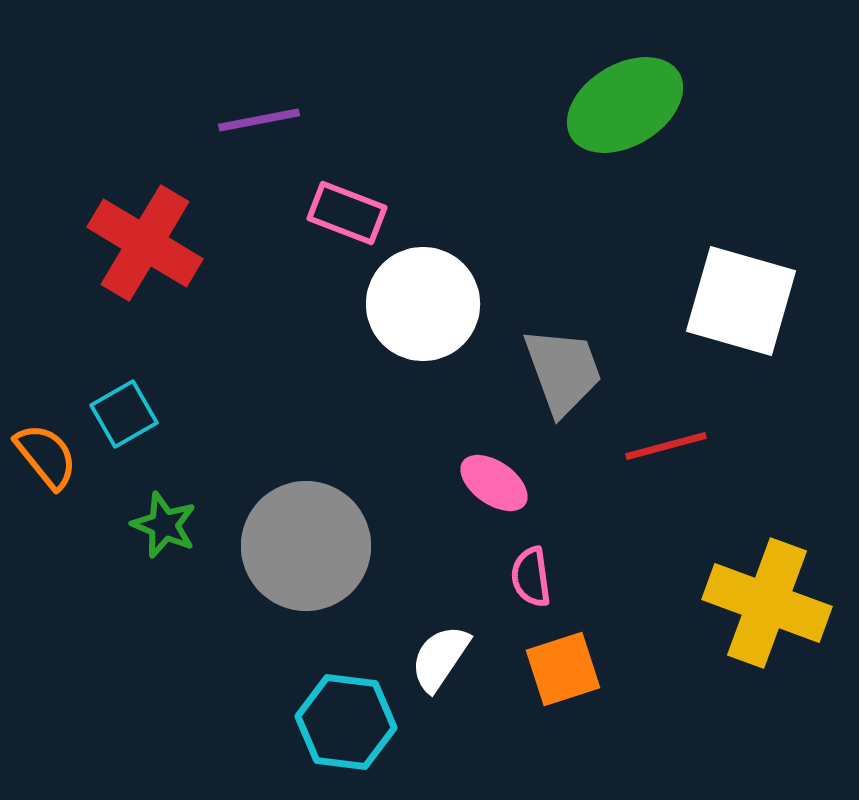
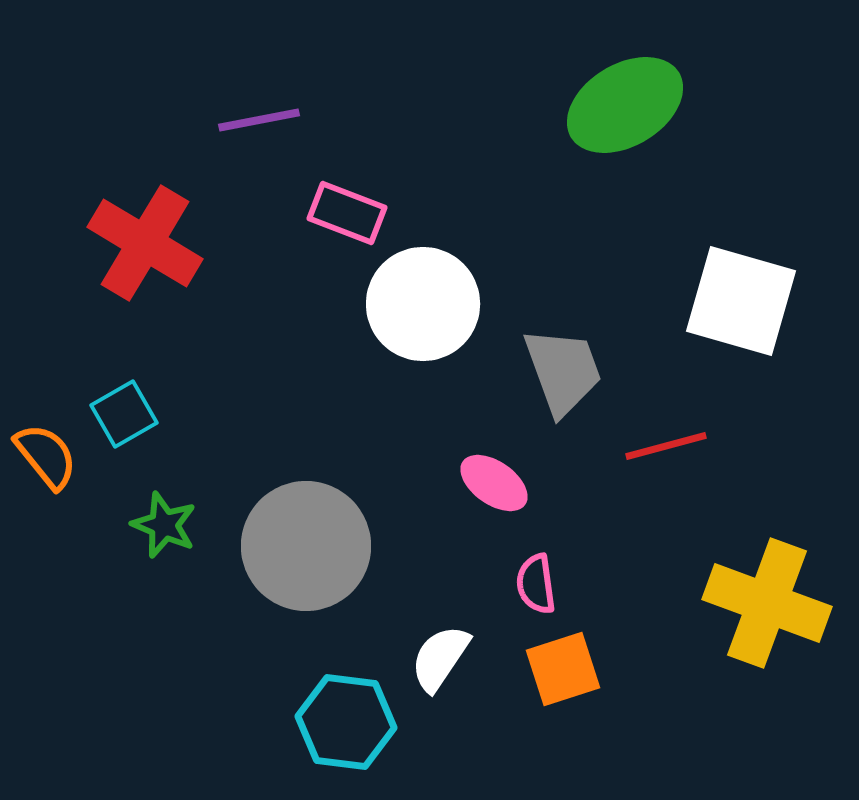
pink semicircle: moved 5 px right, 7 px down
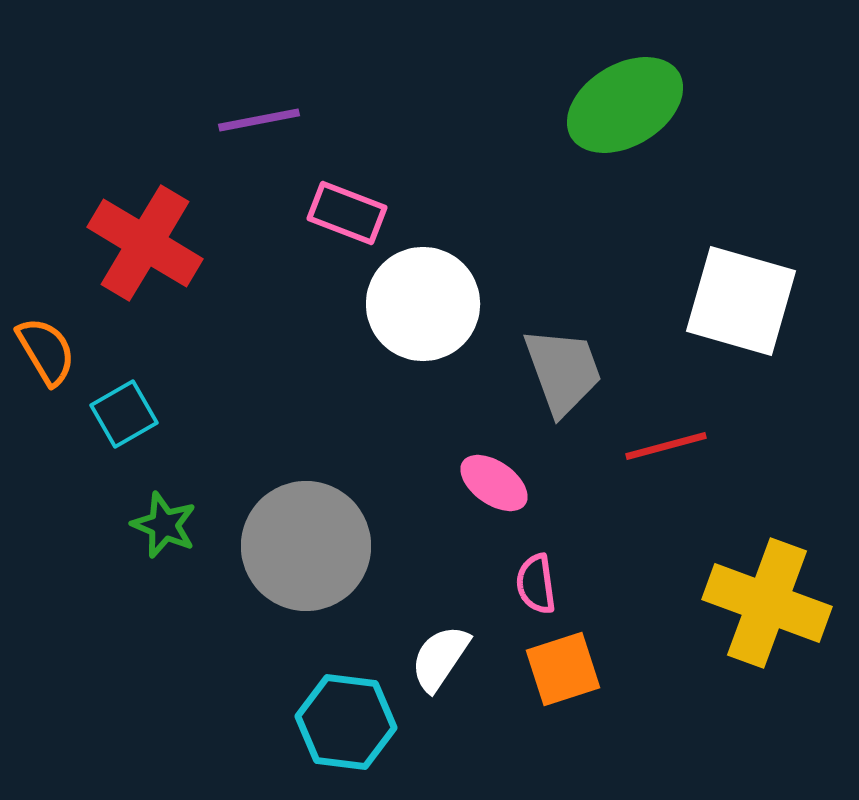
orange semicircle: moved 105 px up; rotated 8 degrees clockwise
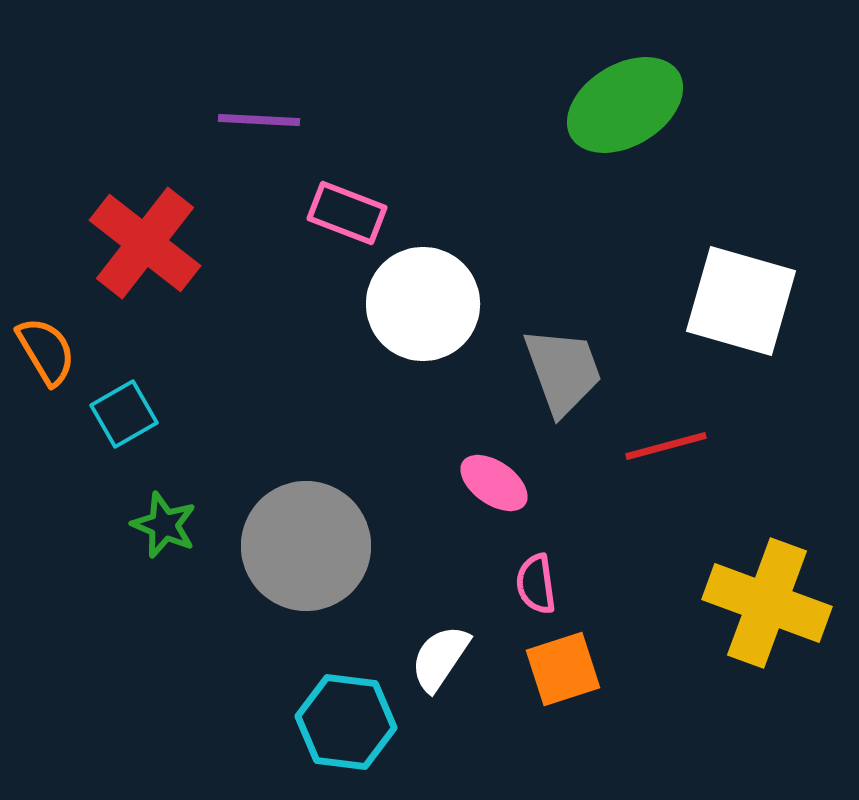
purple line: rotated 14 degrees clockwise
red cross: rotated 7 degrees clockwise
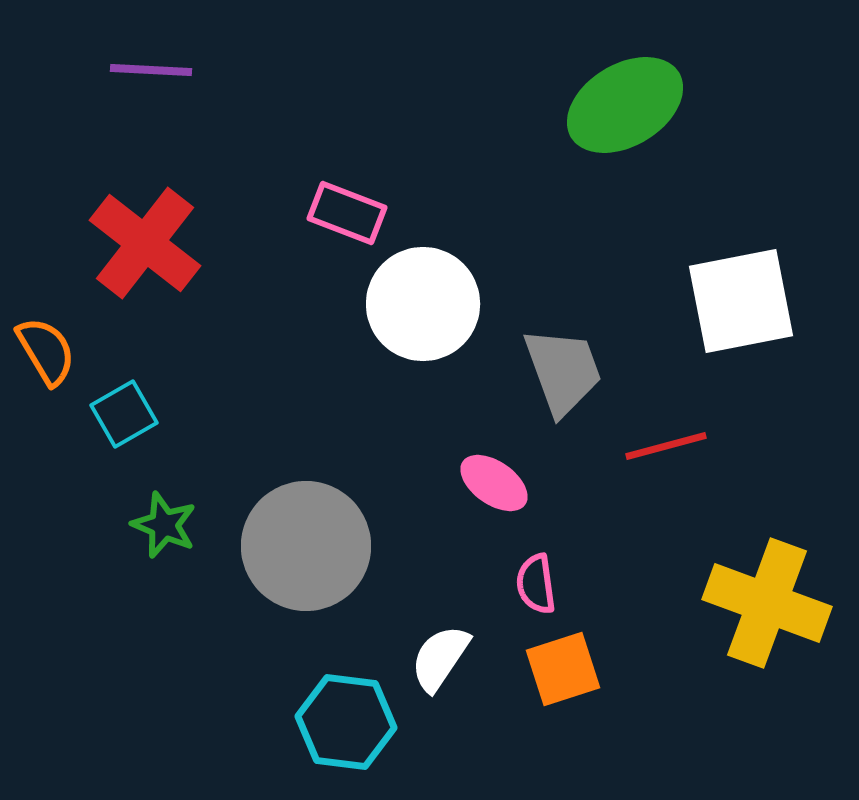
purple line: moved 108 px left, 50 px up
white square: rotated 27 degrees counterclockwise
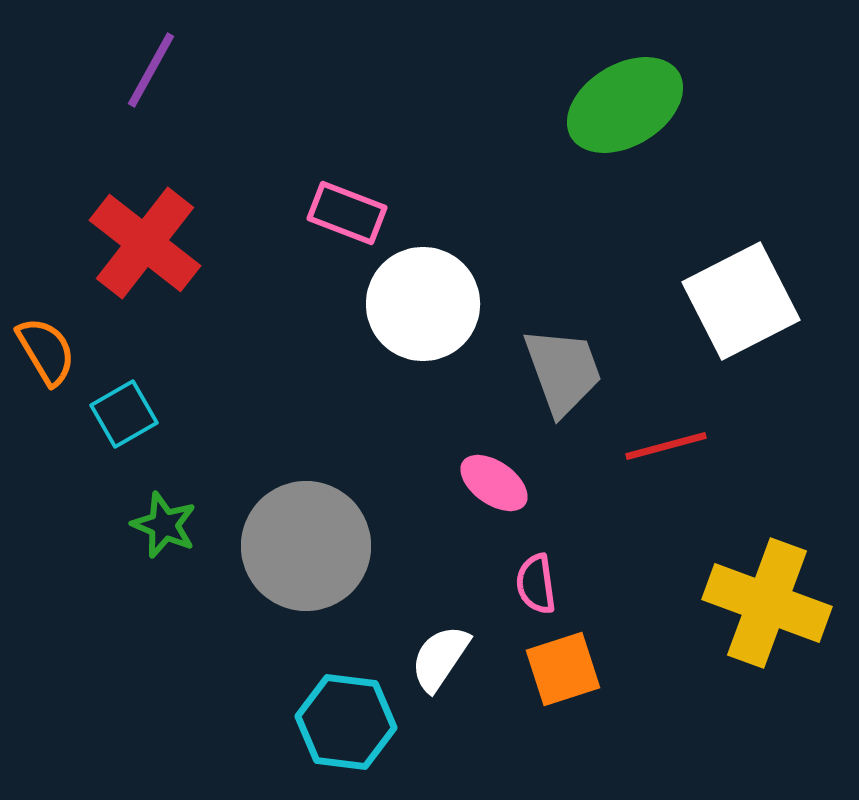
purple line: rotated 64 degrees counterclockwise
white square: rotated 16 degrees counterclockwise
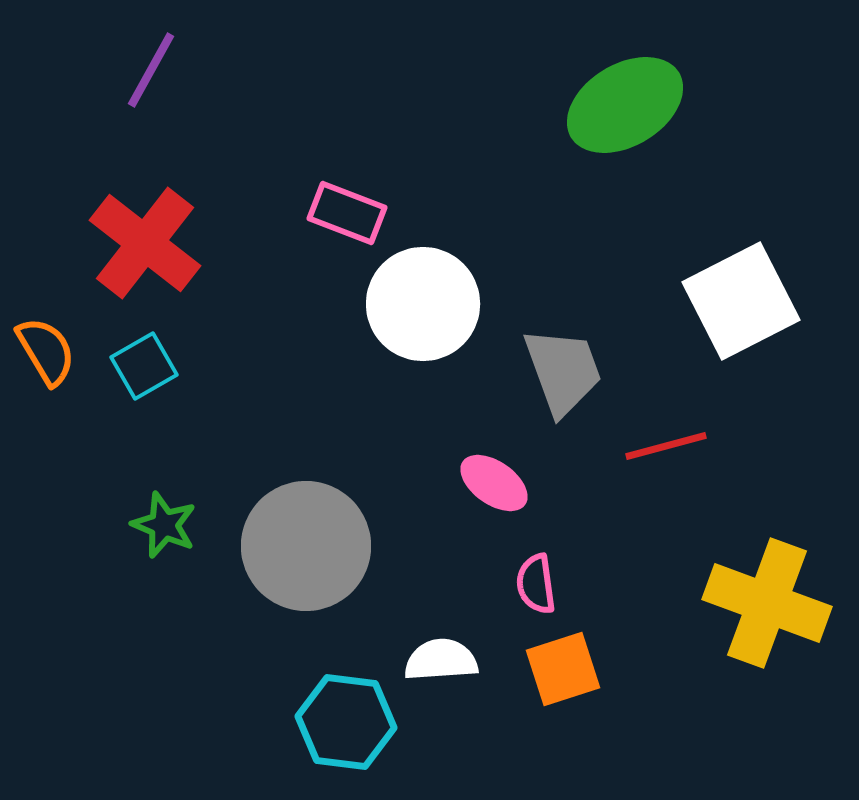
cyan square: moved 20 px right, 48 px up
white semicircle: moved 1 px right, 2 px down; rotated 52 degrees clockwise
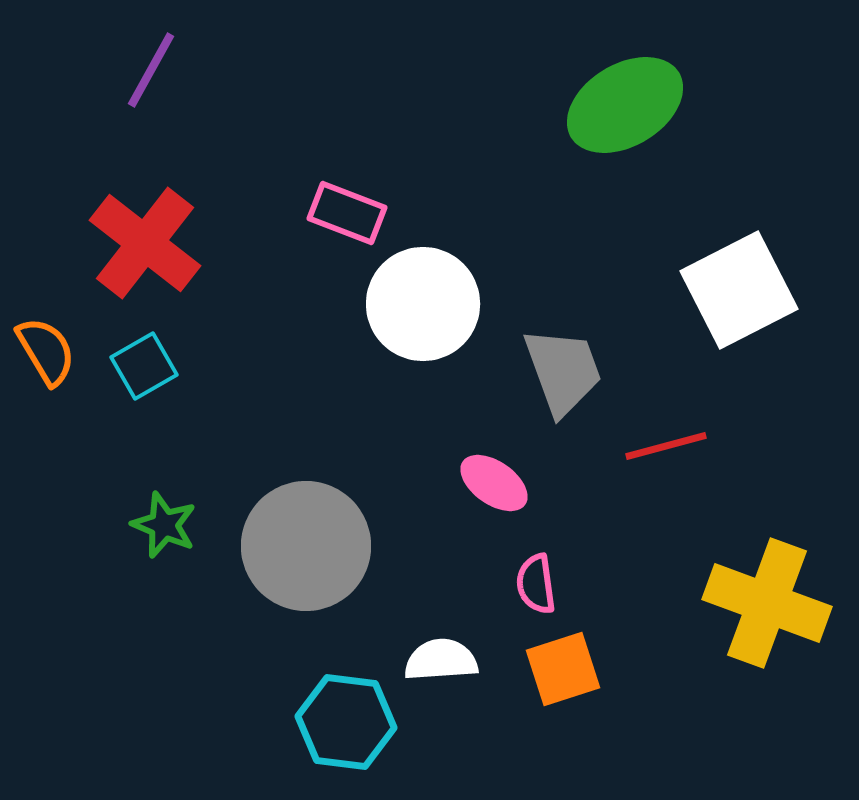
white square: moved 2 px left, 11 px up
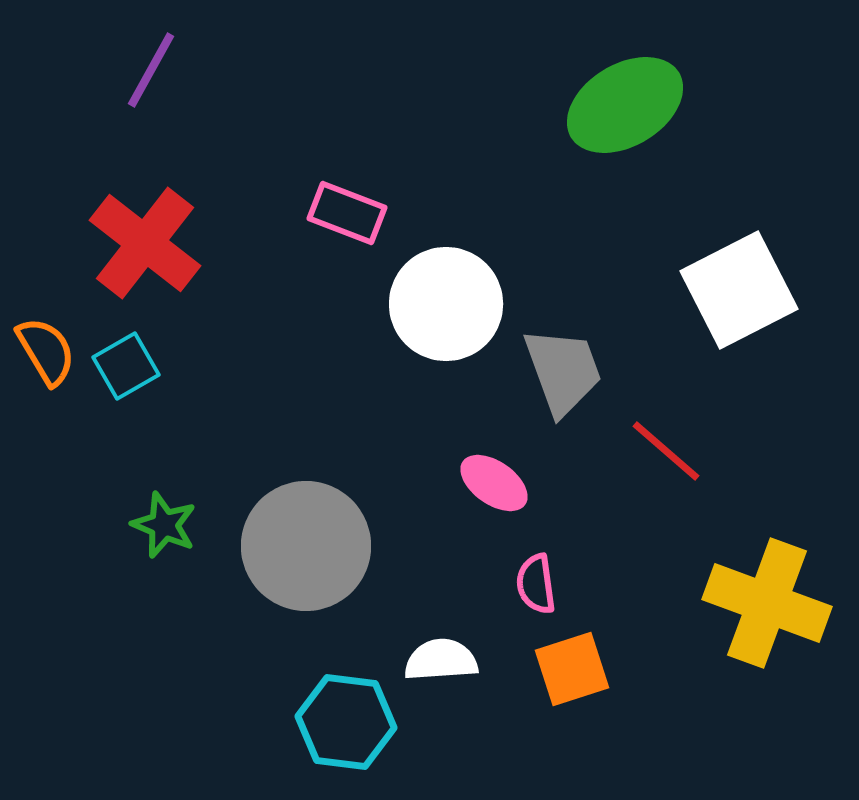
white circle: moved 23 px right
cyan square: moved 18 px left
red line: moved 5 px down; rotated 56 degrees clockwise
orange square: moved 9 px right
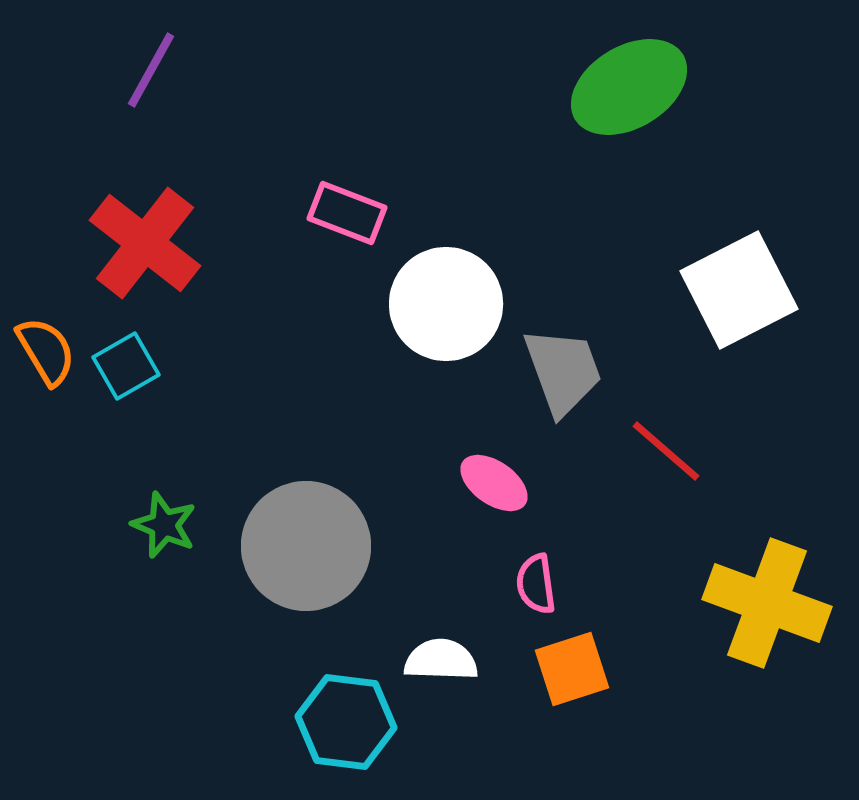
green ellipse: moved 4 px right, 18 px up
white semicircle: rotated 6 degrees clockwise
